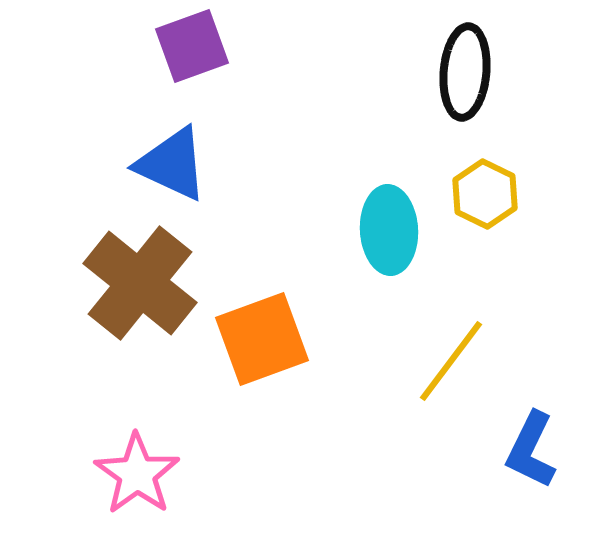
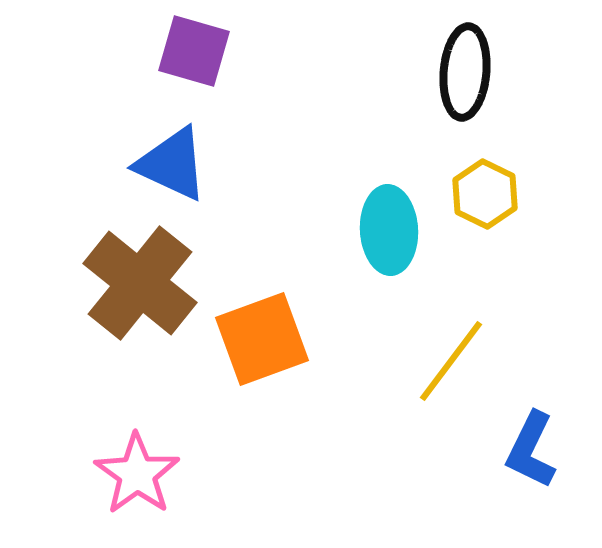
purple square: moved 2 px right, 5 px down; rotated 36 degrees clockwise
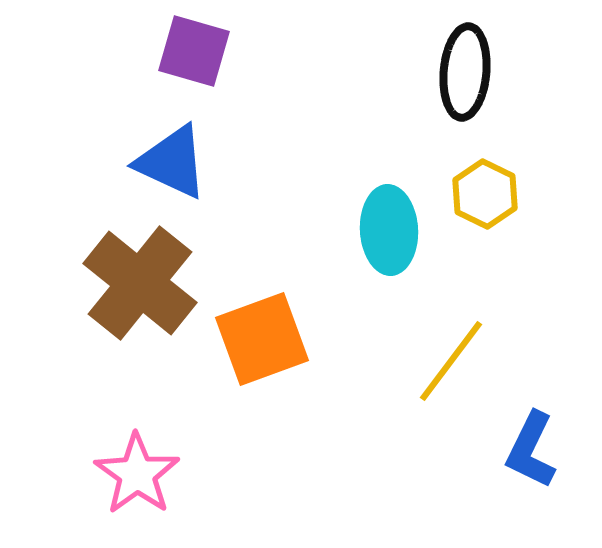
blue triangle: moved 2 px up
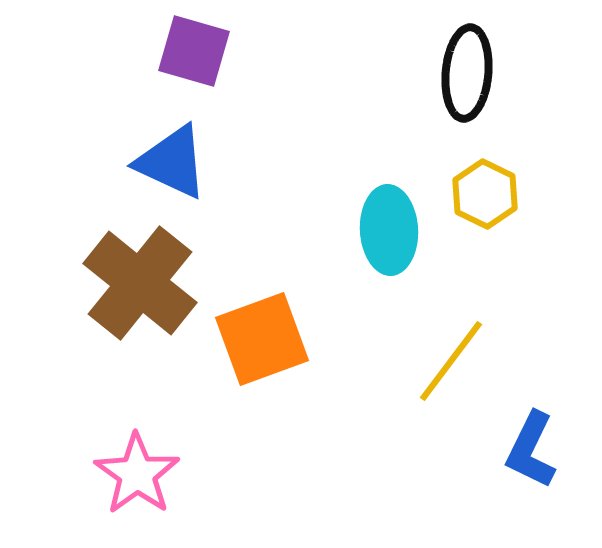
black ellipse: moved 2 px right, 1 px down
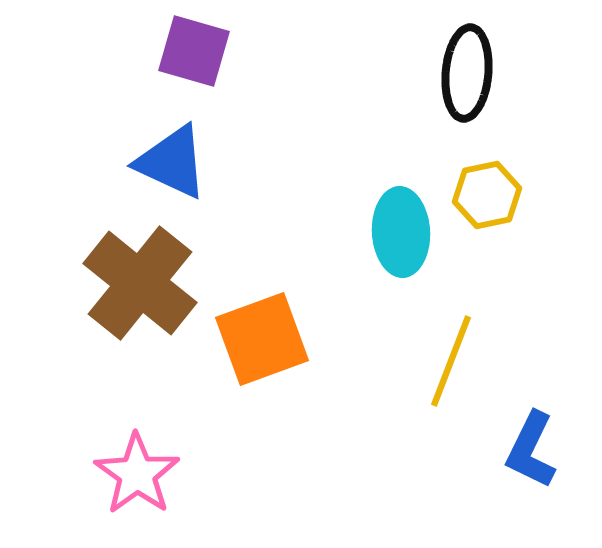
yellow hexagon: moved 2 px right, 1 px down; rotated 22 degrees clockwise
cyan ellipse: moved 12 px right, 2 px down
yellow line: rotated 16 degrees counterclockwise
